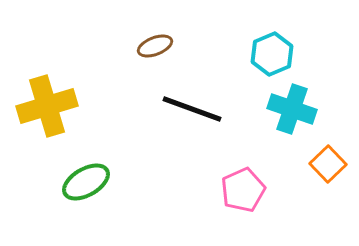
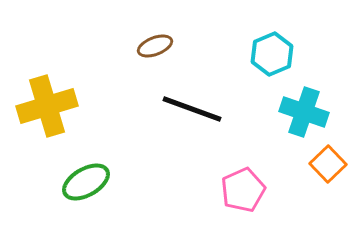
cyan cross: moved 12 px right, 3 px down
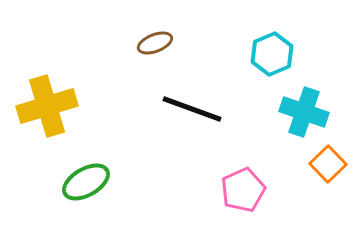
brown ellipse: moved 3 px up
